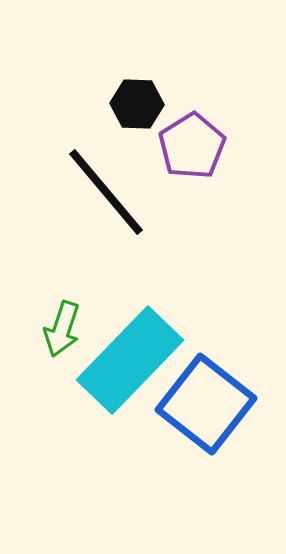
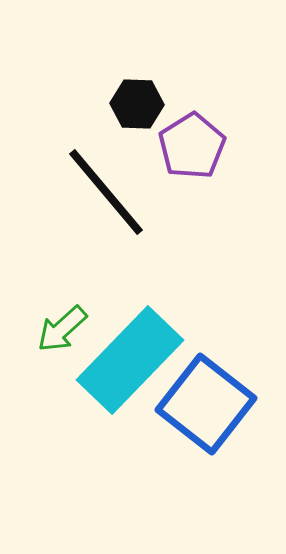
green arrow: rotated 30 degrees clockwise
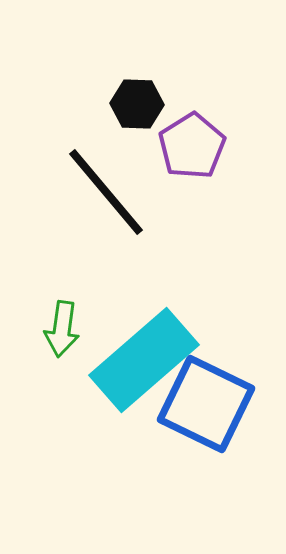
green arrow: rotated 40 degrees counterclockwise
cyan rectangle: moved 14 px right; rotated 5 degrees clockwise
blue square: rotated 12 degrees counterclockwise
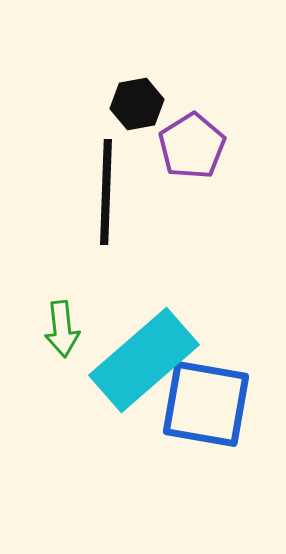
black hexagon: rotated 12 degrees counterclockwise
black line: rotated 42 degrees clockwise
green arrow: rotated 14 degrees counterclockwise
blue square: rotated 16 degrees counterclockwise
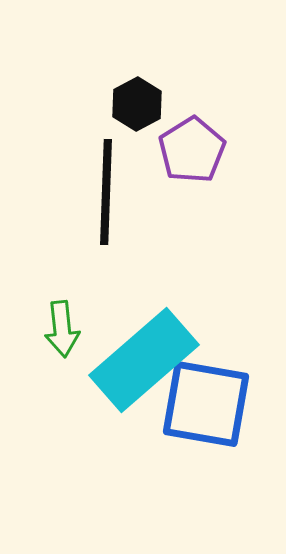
black hexagon: rotated 18 degrees counterclockwise
purple pentagon: moved 4 px down
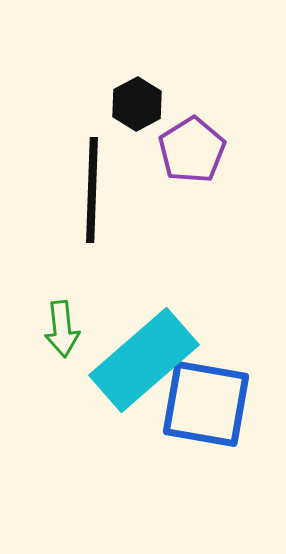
black line: moved 14 px left, 2 px up
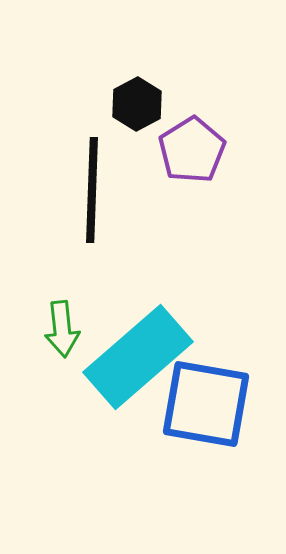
cyan rectangle: moved 6 px left, 3 px up
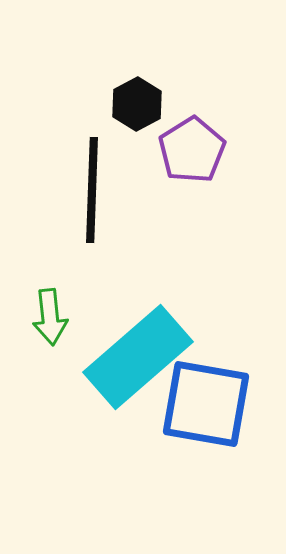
green arrow: moved 12 px left, 12 px up
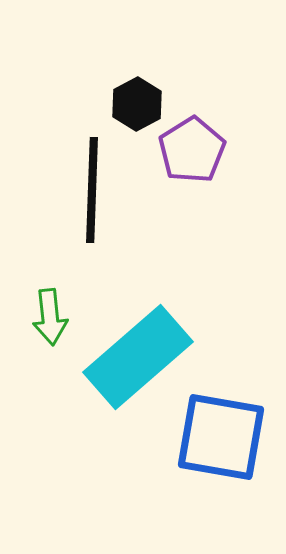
blue square: moved 15 px right, 33 px down
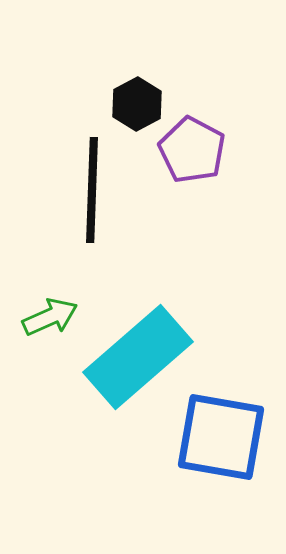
purple pentagon: rotated 12 degrees counterclockwise
green arrow: rotated 108 degrees counterclockwise
